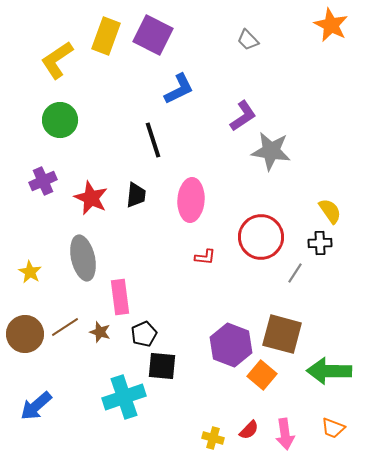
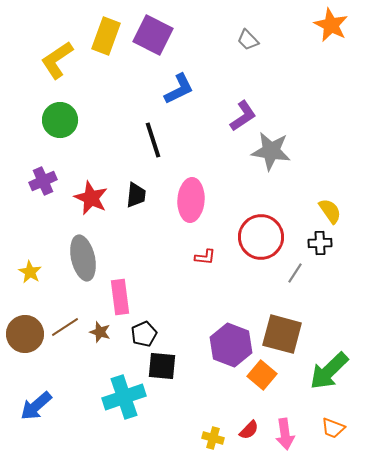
green arrow: rotated 45 degrees counterclockwise
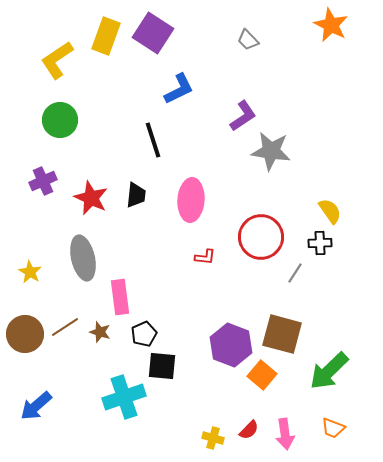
purple square: moved 2 px up; rotated 6 degrees clockwise
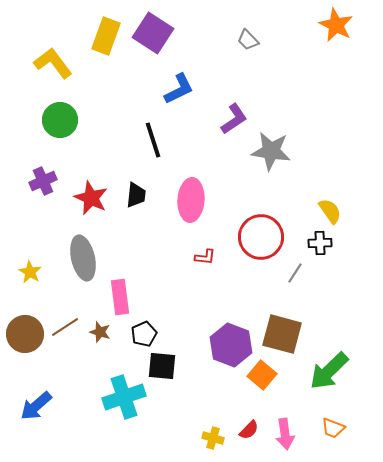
orange star: moved 5 px right
yellow L-shape: moved 4 px left, 3 px down; rotated 87 degrees clockwise
purple L-shape: moved 9 px left, 3 px down
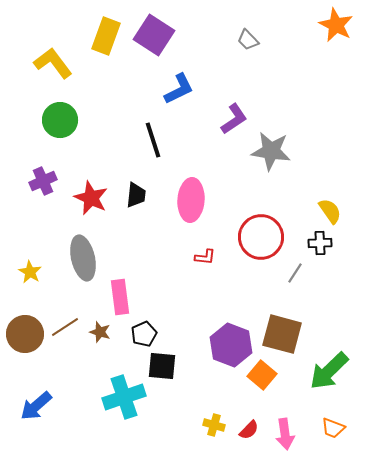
purple square: moved 1 px right, 2 px down
yellow cross: moved 1 px right, 13 px up
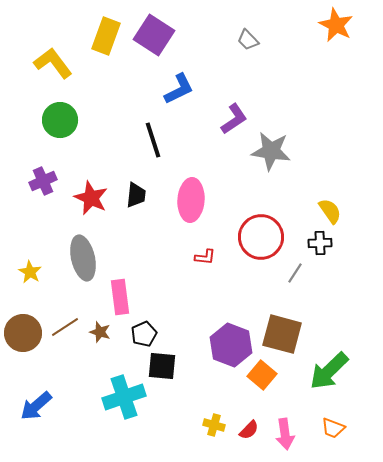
brown circle: moved 2 px left, 1 px up
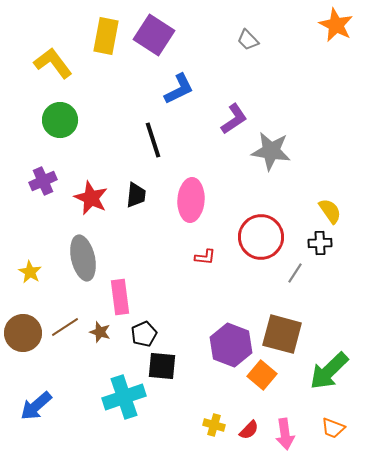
yellow rectangle: rotated 9 degrees counterclockwise
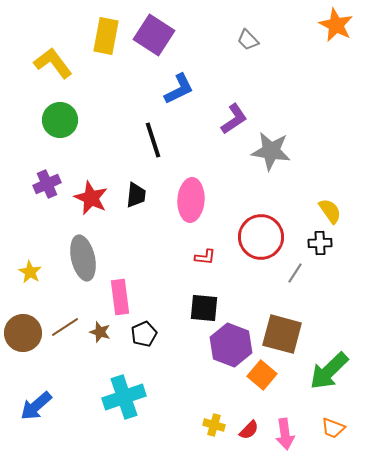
purple cross: moved 4 px right, 3 px down
black square: moved 42 px right, 58 px up
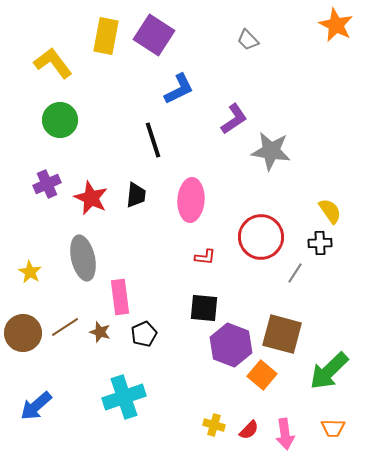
orange trapezoid: rotated 20 degrees counterclockwise
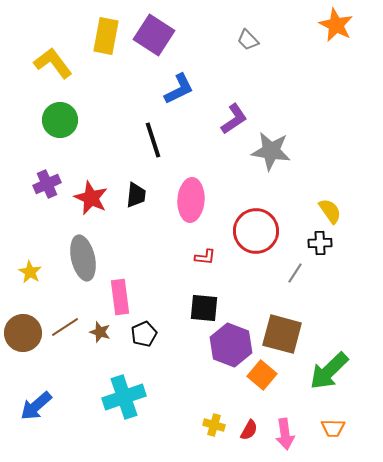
red circle: moved 5 px left, 6 px up
red semicircle: rotated 15 degrees counterclockwise
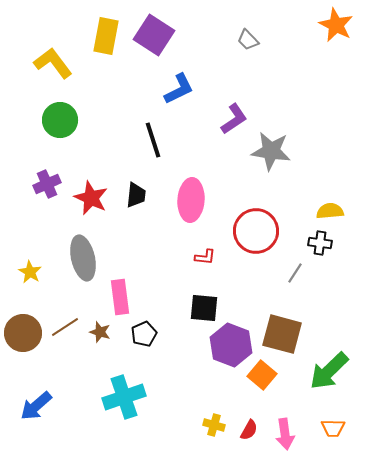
yellow semicircle: rotated 60 degrees counterclockwise
black cross: rotated 10 degrees clockwise
